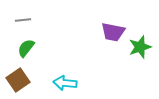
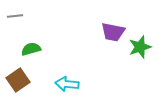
gray line: moved 8 px left, 4 px up
green semicircle: moved 5 px right, 1 px down; rotated 36 degrees clockwise
cyan arrow: moved 2 px right, 1 px down
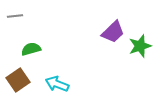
purple trapezoid: rotated 55 degrees counterclockwise
green star: moved 1 px up
cyan arrow: moved 10 px left; rotated 15 degrees clockwise
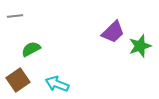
green semicircle: rotated 12 degrees counterclockwise
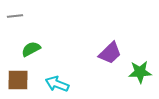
purple trapezoid: moved 3 px left, 21 px down
green star: moved 26 px down; rotated 15 degrees clockwise
brown square: rotated 35 degrees clockwise
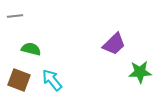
green semicircle: rotated 42 degrees clockwise
purple trapezoid: moved 4 px right, 9 px up
brown square: moved 1 px right; rotated 20 degrees clockwise
cyan arrow: moved 5 px left, 4 px up; rotated 30 degrees clockwise
